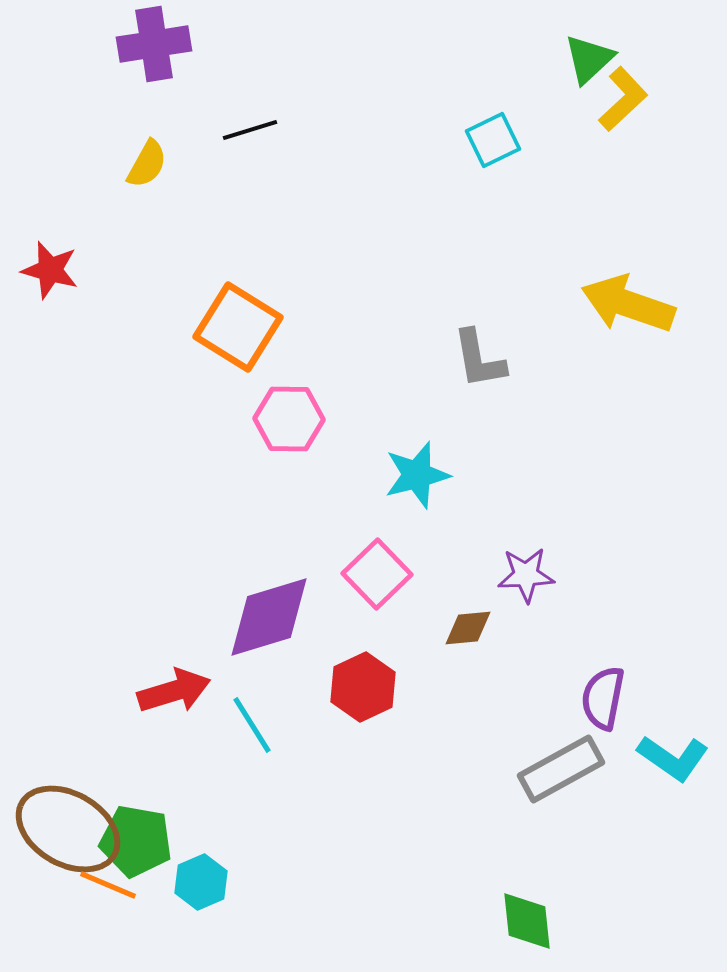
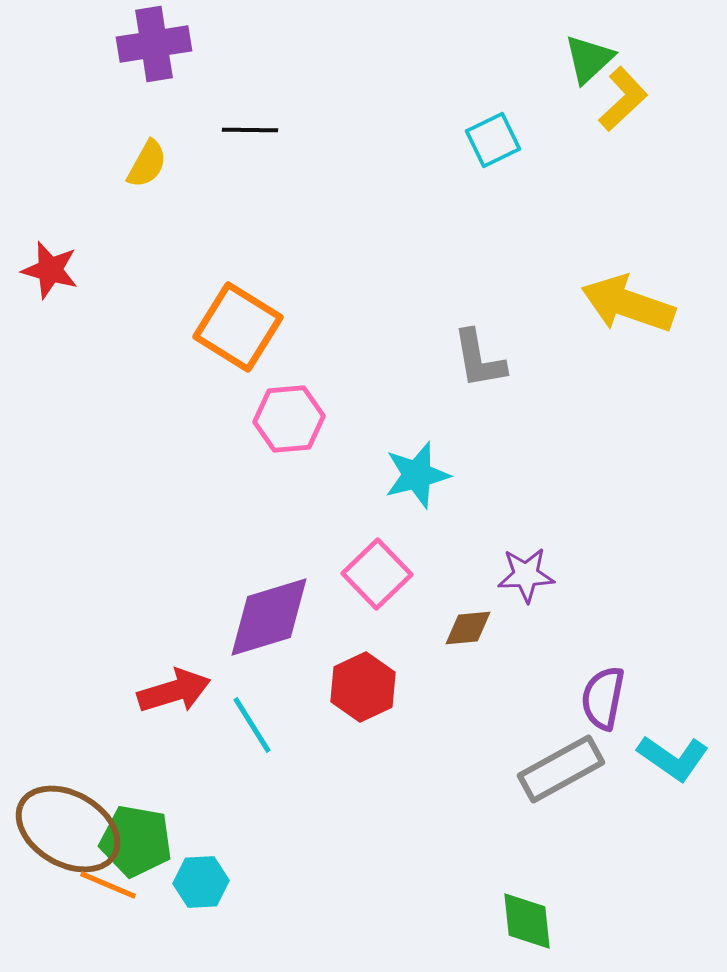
black line: rotated 18 degrees clockwise
pink hexagon: rotated 6 degrees counterclockwise
cyan hexagon: rotated 20 degrees clockwise
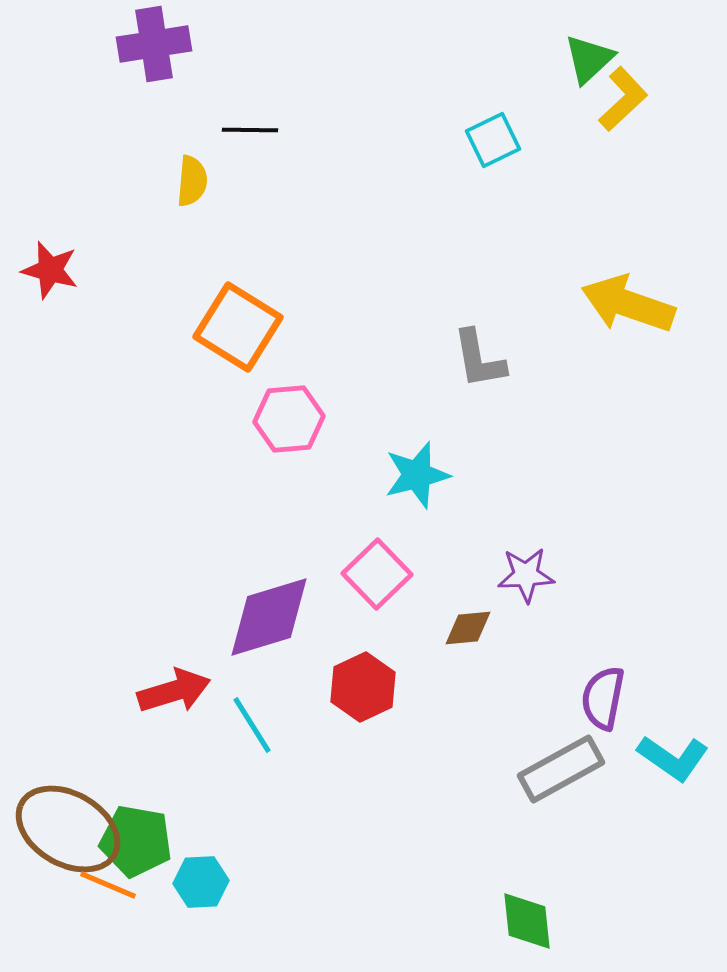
yellow semicircle: moved 45 px right, 17 px down; rotated 24 degrees counterclockwise
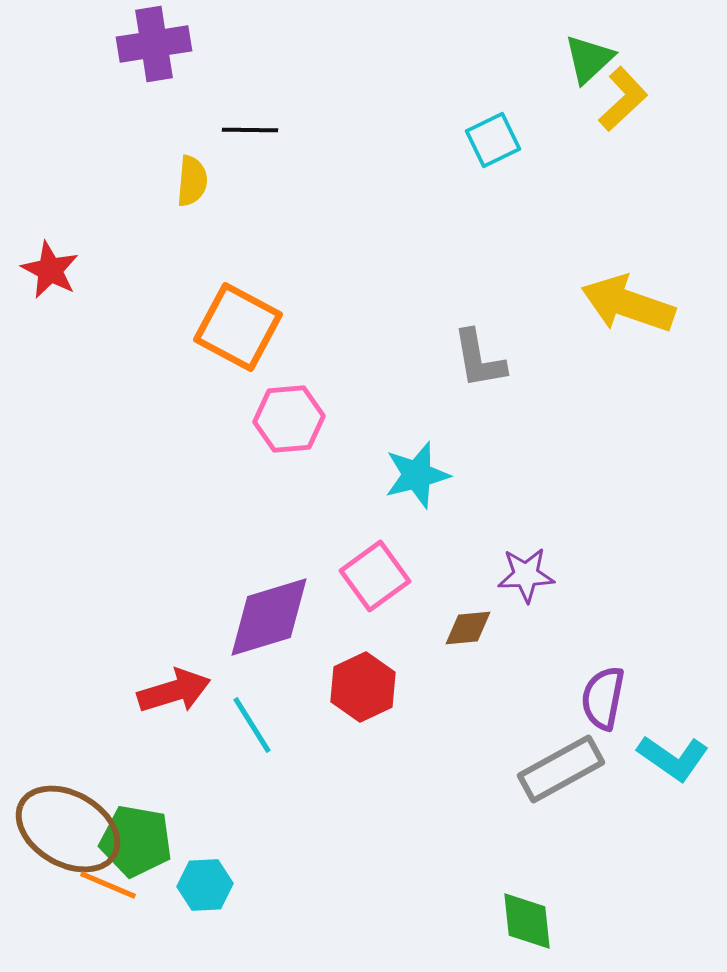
red star: rotated 12 degrees clockwise
orange square: rotated 4 degrees counterclockwise
pink square: moved 2 px left, 2 px down; rotated 8 degrees clockwise
cyan hexagon: moved 4 px right, 3 px down
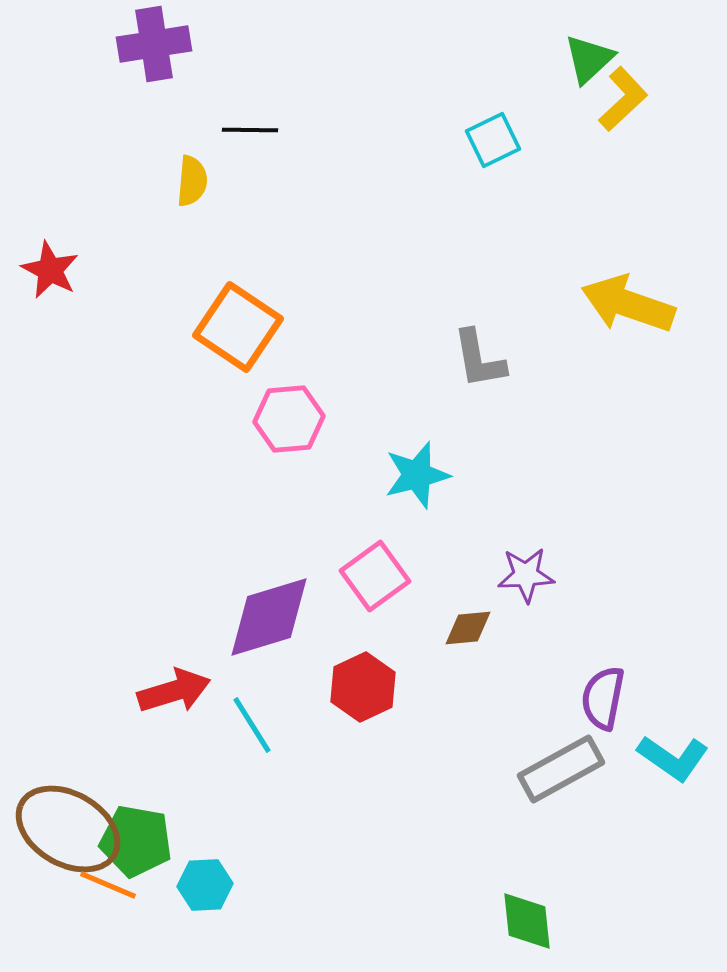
orange square: rotated 6 degrees clockwise
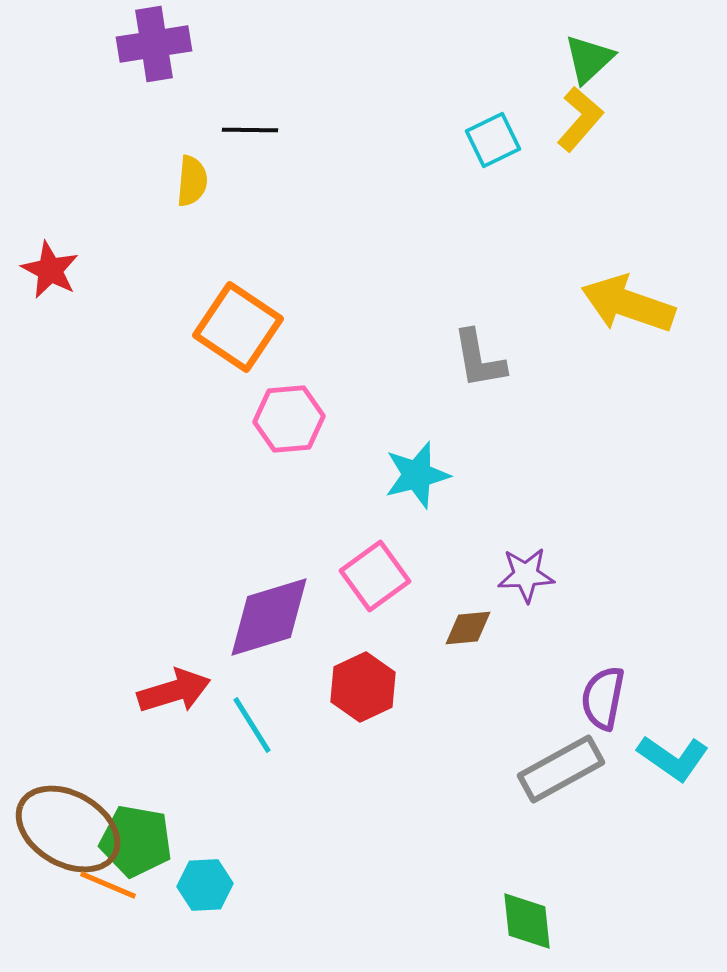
yellow L-shape: moved 43 px left, 20 px down; rotated 6 degrees counterclockwise
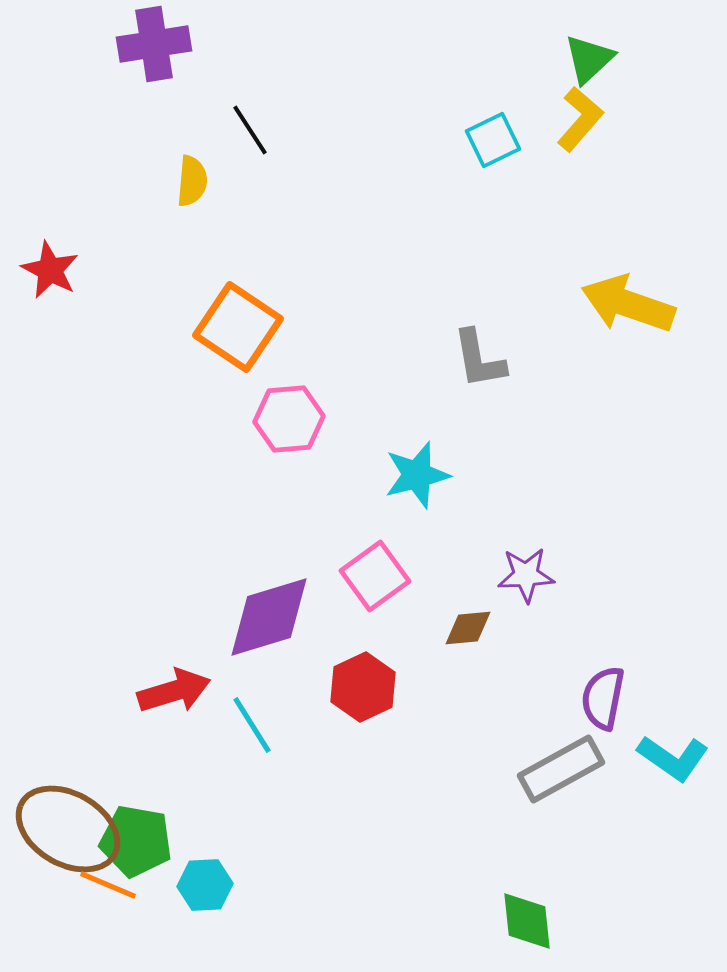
black line: rotated 56 degrees clockwise
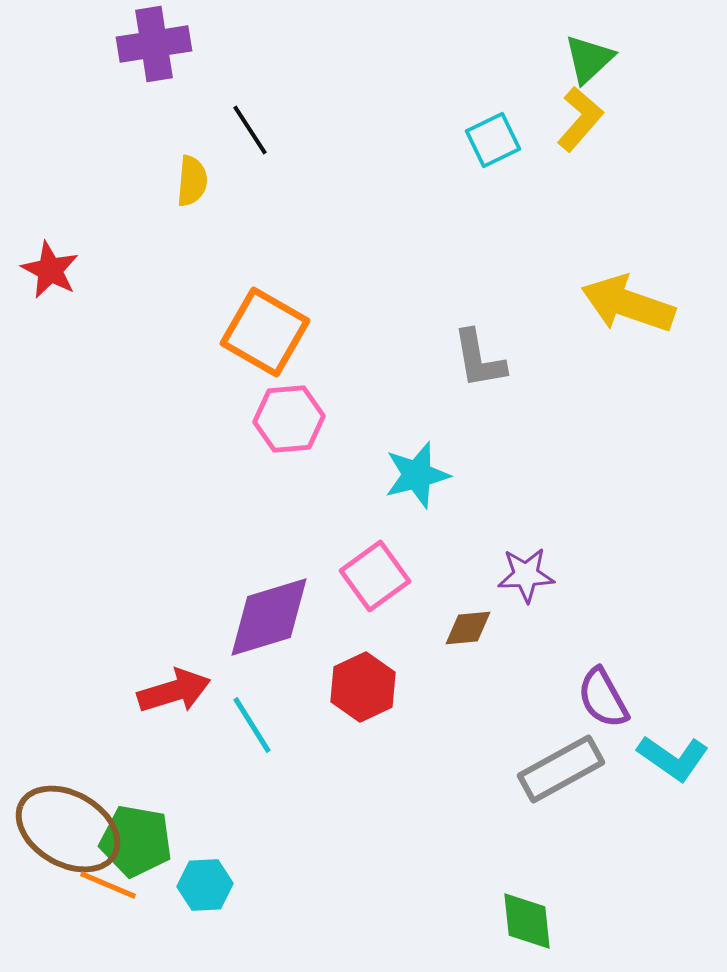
orange square: moved 27 px right, 5 px down; rotated 4 degrees counterclockwise
purple semicircle: rotated 40 degrees counterclockwise
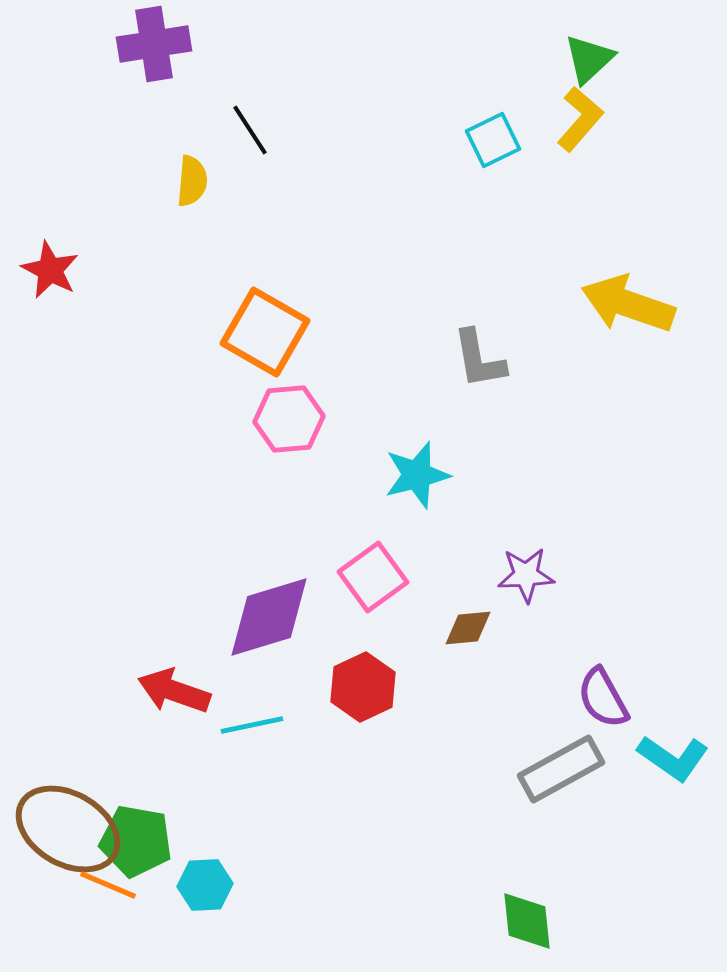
pink square: moved 2 px left, 1 px down
red arrow: rotated 144 degrees counterclockwise
cyan line: rotated 70 degrees counterclockwise
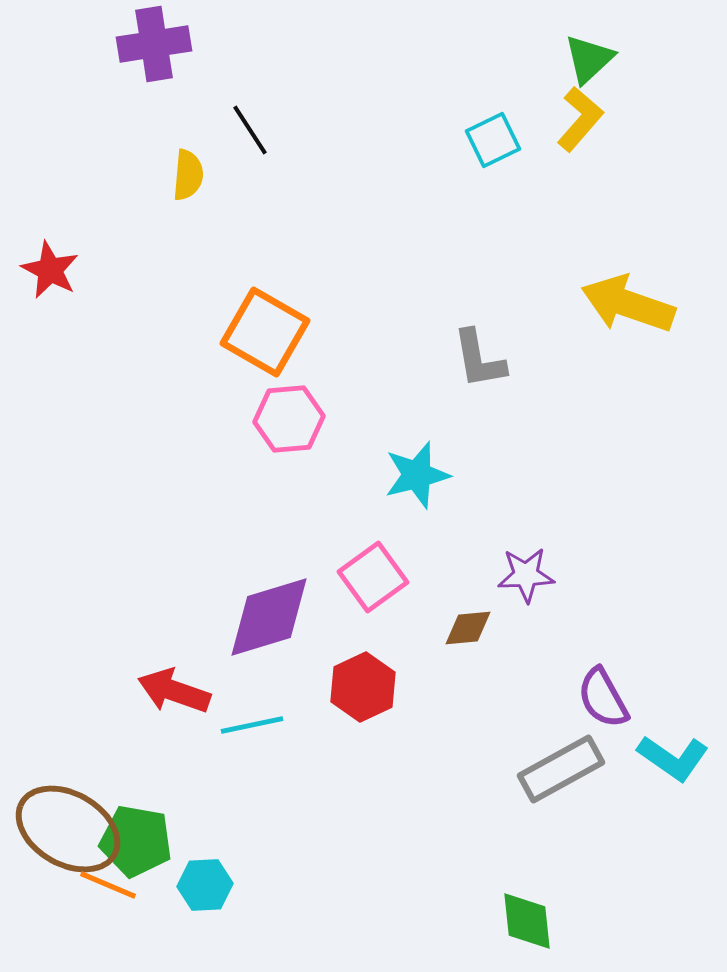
yellow semicircle: moved 4 px left, 6 px up
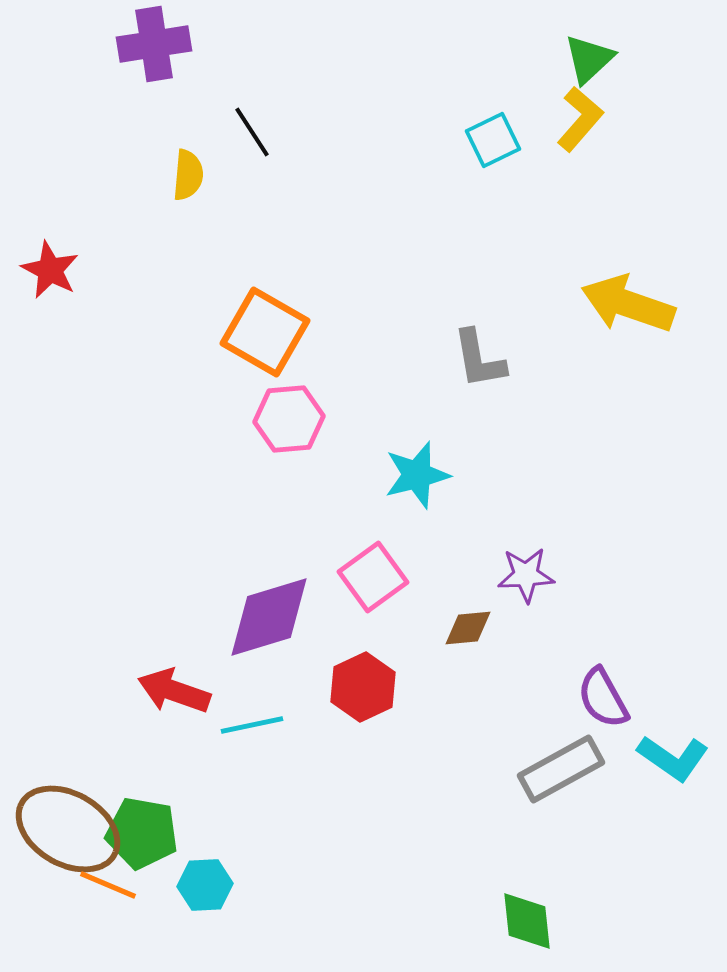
black line: moved 2 px right, 2 px down
green pentagon: moved 6 px right, 8 px up
